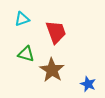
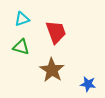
green triangle: moved 5 px left, 7 px up
blue star: rotated 14 degrees counterclockwise
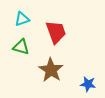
brown star: moved 1 px left
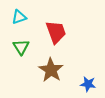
cyan triangle: moved 3 px left, 2 px up
green triangle: rotated 42 degrees clockwise
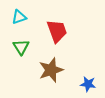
red trapezoid: moved 1 px right, 1 px up
brown star: rotated 20 degrees clockwise
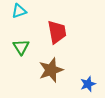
cyan triangle: moved 6 px up
red trapezoid: moved 1 px down; rotated 10 degrees clockwise
blue star: rotated 28 degrees counterclockwise
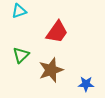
red trapezoid: rotated 45 degrees clockwise
green triangle: moved 8 px down; rotated 18 degrees clockwise
blue star: moved 2 px left; rotated 21 degrees clockwise
